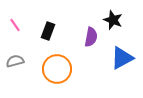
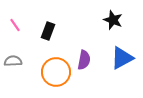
purple semicircle: moved 7 px left, 23 px down
gray semicircle: moved 2 px left; rotated 12 degrees clockwise
orange circle: moved 1 px left, 3 px down
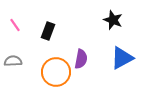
purple semicircle: moved 3 px left, 1 px up
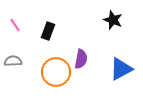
blue triangle: moved 1 px left, 11 px down
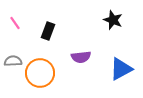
pink line: moved 2 px up
purple semicircle: moved 2 px up; rotated 72 degrees clockwise
orange circle: moved 16 px left, 1 px down
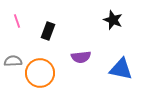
pink line: moved 2 px right, 2 px up; rotated 16 degrees clockwise
blue triangle: rotated 40 degrees clockwise
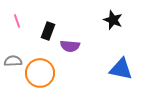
purple semicircle: moved 11 px left, 11 px up; rotated 12 degrees clockwise
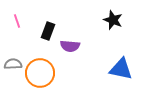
gray semicircle: moved 3 px down
